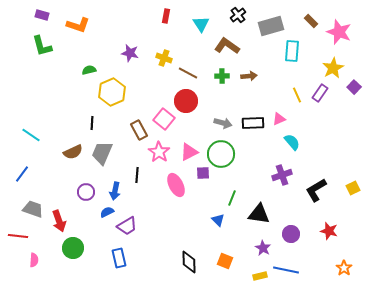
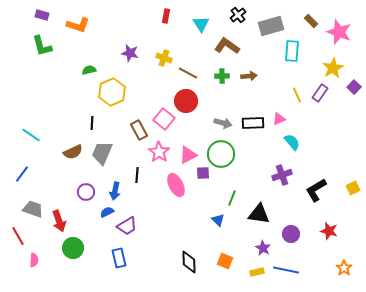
pink triangle at (189, 152): moved 1 px left, 3 px down
red line at (18, 236): rotated 54 degrees clockwise
yellow rectangle at (260, 276): moved 3 px left, 4 px up
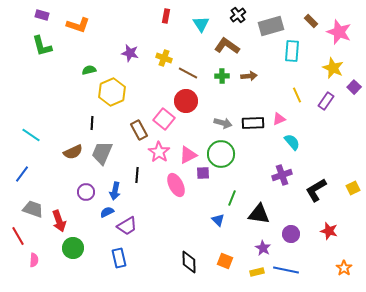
yellow star at (333, 68): rotated 20 degrees counterclockwise
purple rectangle at (320, 93): moved 6 px right, 8 px down
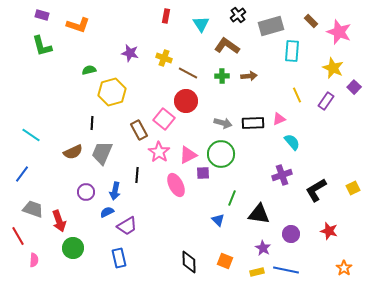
yellow hexagon at (112, 92): rotated 8 degrees clockwise
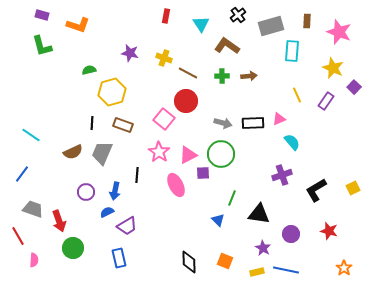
brown rectangle at (311, 21): moved 4 px left; rotated 48 degrees clockwise
brown rectangle at (139, 130): moved 16 px left, 5 px up; rotated 42 degrees counterclockwise
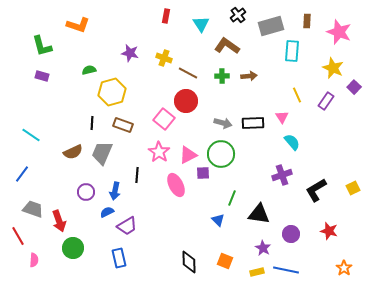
purple rectangle at (42, 15): moved 61 px down
pink triangle at (279, 119): moved 3 px right, 2 px up; rotated 40 degrees counterclockwise
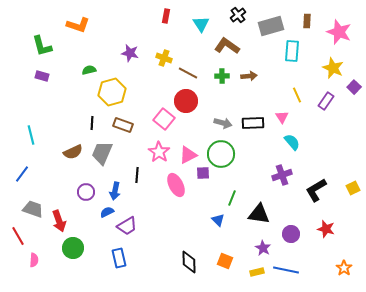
cyan line at (31, 135): rotated 42 degrees clockwise
red star at (329, 231): moved 3 px left, 2 px up
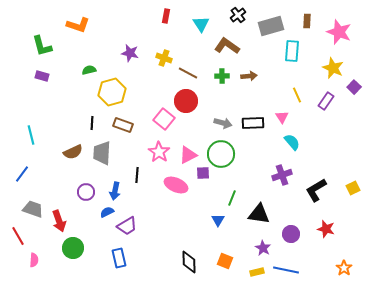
gray trapezoid at (102, 153): rotated 20 degrees counterclockwise
pink ellipse at (176, 185): rotated 40 degrees counterclockwise
blue triangle at (218, 220): rotated 16 degrees clockwise
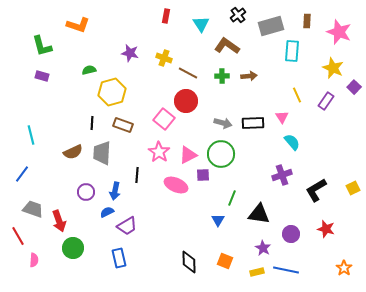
purple square at (203, 173): moved 2 px down
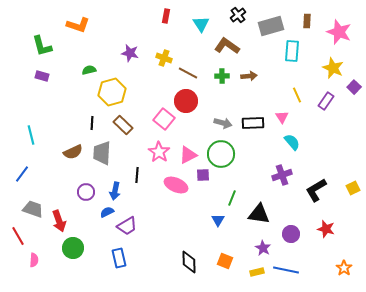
brown rectangle at (123, 125): rotated 24 degrees clockwise
